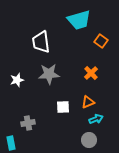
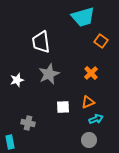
cyan trapezoid: moved 4 px right, 3 px up
gray star: rotated 20 degrees counterclockwise
gray cross: rotated 24 degrees clockwise
cyan rectangle: moved 1 px left, 1 px up
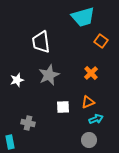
gray star: moved 1 px down
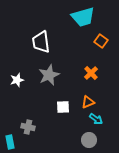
cyan arrow: rotated 56 degrees clockwise
gray cross: moved 4 px down
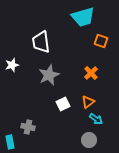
orange square: rotated 16 degrees counterclockwise
white star: moved 5 px left, 15 px up
orange triangle: rotated 16 degrees counterclockwise
white square: moved 3 px up; rotated 24 degrees counterclockwise
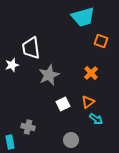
white trapezoid: moved 10 px left, 6 px down
gray circle: moved 18 px left
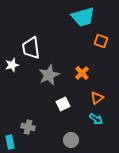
orange cross: moved 9 px left
orange triangle: moved 9 px right, 4 px up
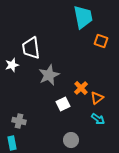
cyan trapezoid: rotated 85 degrees counterclockwise
orange cross: moved 1 px left, 15 px down
cyan arrow: moved 2 px right
gray cross: moved 9 px left, 6 px up
cyan rectangle: moved 2 px right, 1 px down
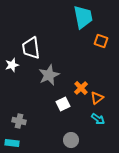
cyan rectangle: rotated 72 degrees counterclockwise
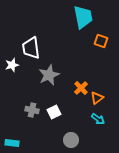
white square: moved 9 px left, 8 px down
gray cross: moved 13 px right, 11 px up
